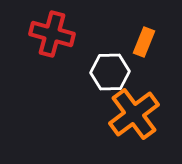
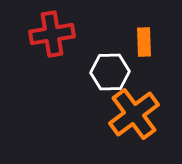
red cross: rotated 24 degrees counterclockwise
orange rectangle: rotated 24 degrees counterclockwise
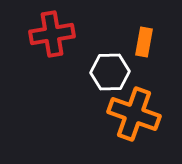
orange rectangle: rotated 12 degrees clockwise
orange cross: rotated 33 degrees counterclockwise
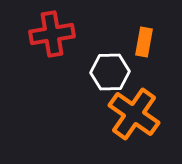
orange cross: rotated 15 degrees clockwise
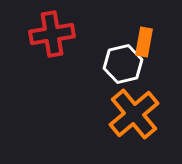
white hexagon: moved 13 px right, 8 px up; rotated 12 degrees counterclockwise
orange cross: rotated 15 degrees clockwise
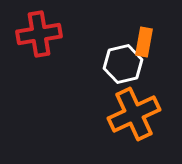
red cross: moved 13 px left
orange cross: rotated 15 degrees clockwise
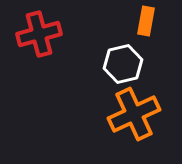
red cross: rotated 6 degrees counterclockwise
orange rectangle: moved 2 px right, 21 px up
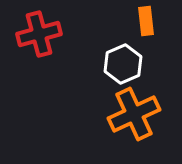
orange rectangle: rotated 16 degrees counterclockwise
white hexagon: rotated 9 degrees counterclockwise
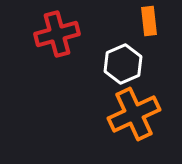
orange rectangle: moved 3 px right
red cross: moved 18 px right
